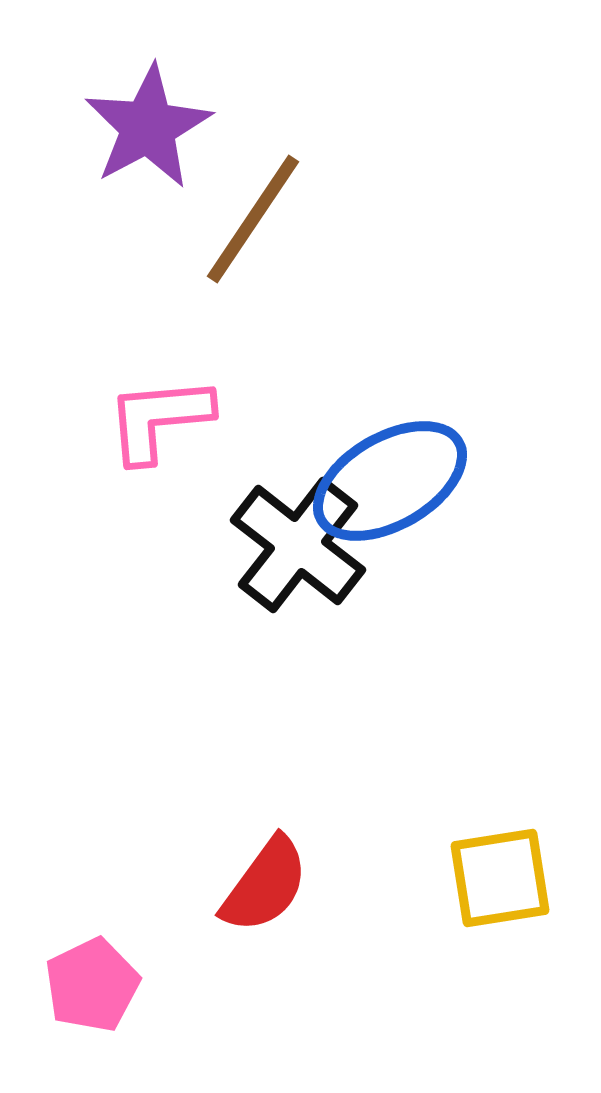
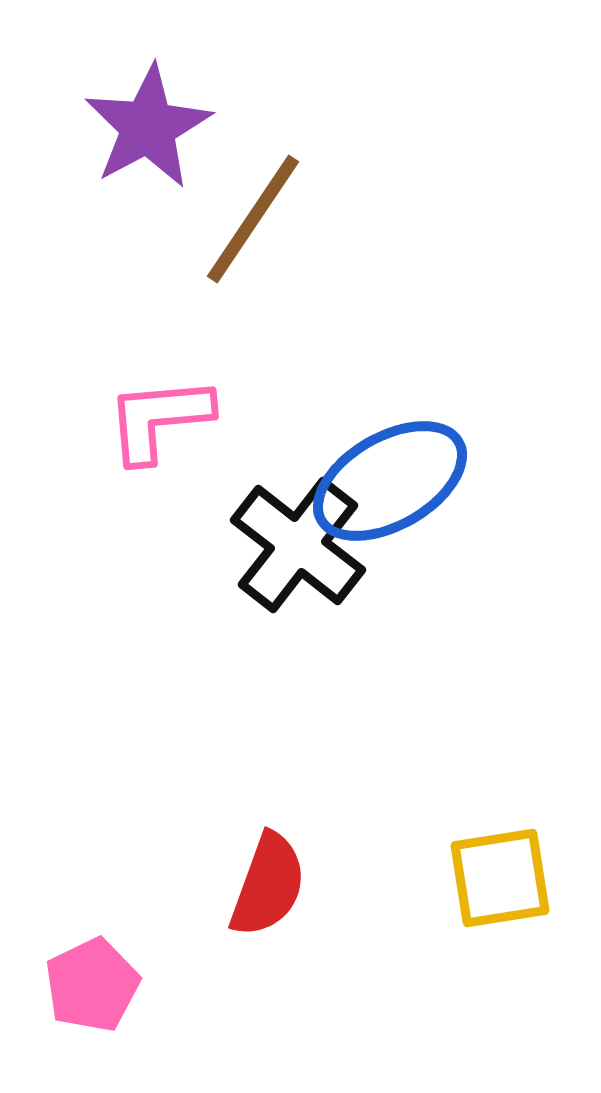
red semicircle: moved 3 px right; rotated 16 degrees counterclockwise
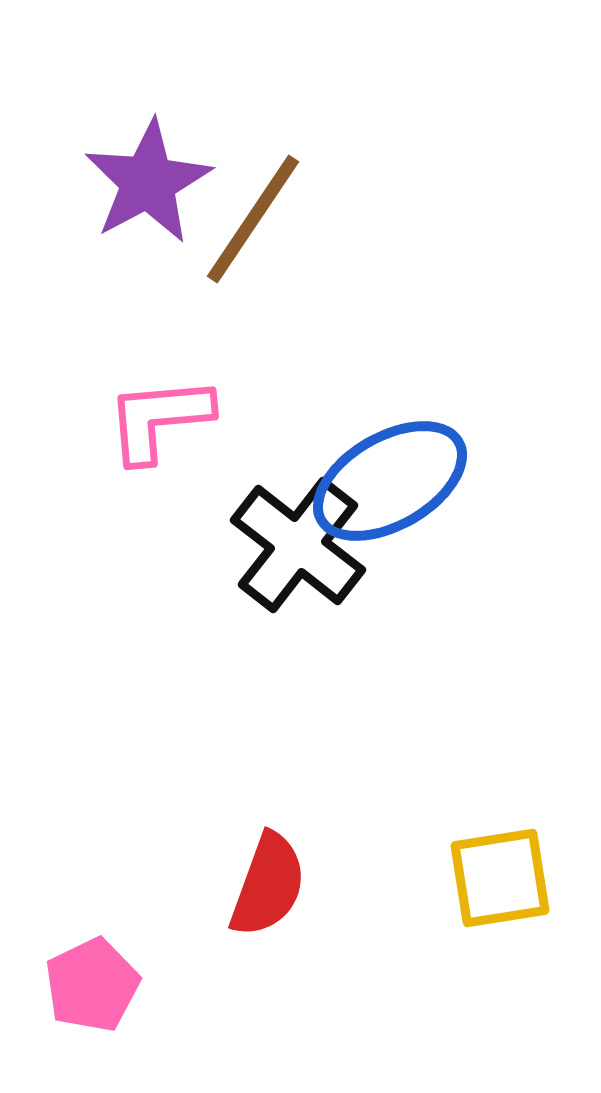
purple star: moved 55 px down
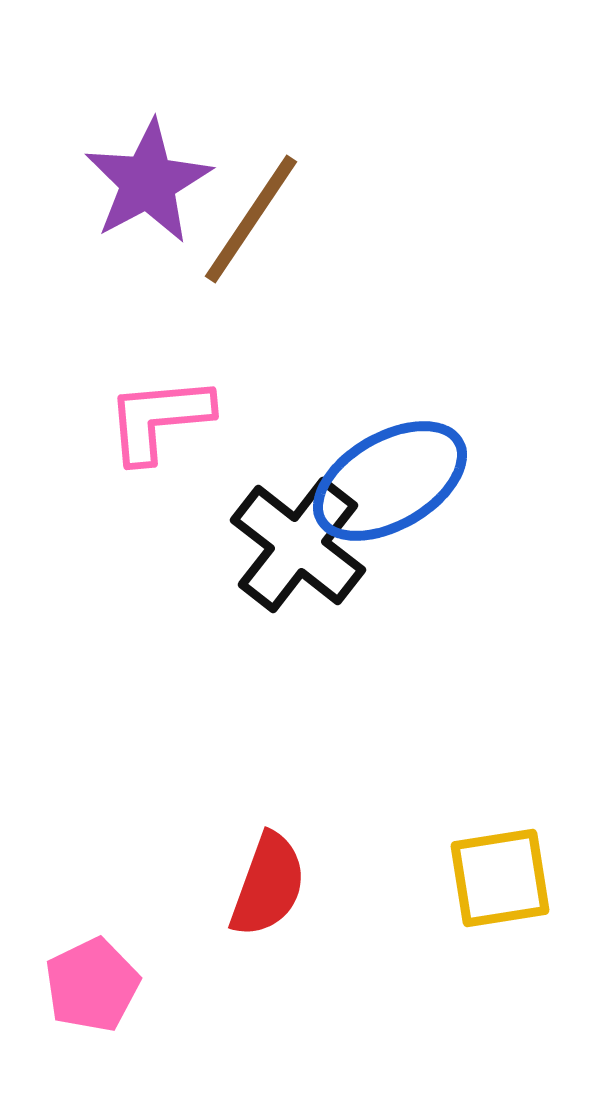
brown line: moved 2 px left
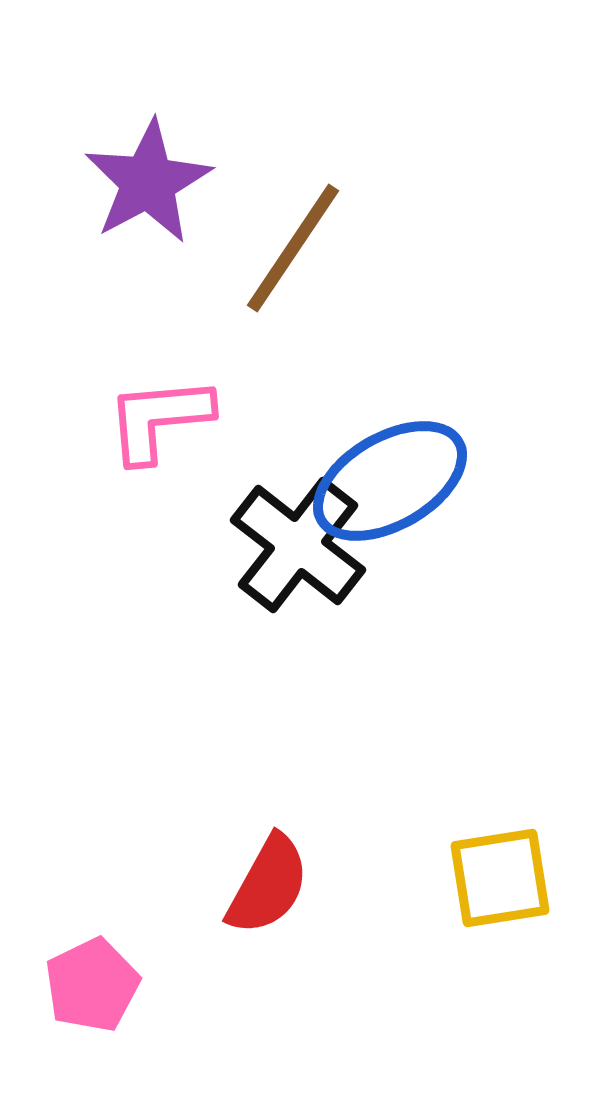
brown line: moved 42 px right, 29 px down
red semicircle: rotated 9 degrees clockwise
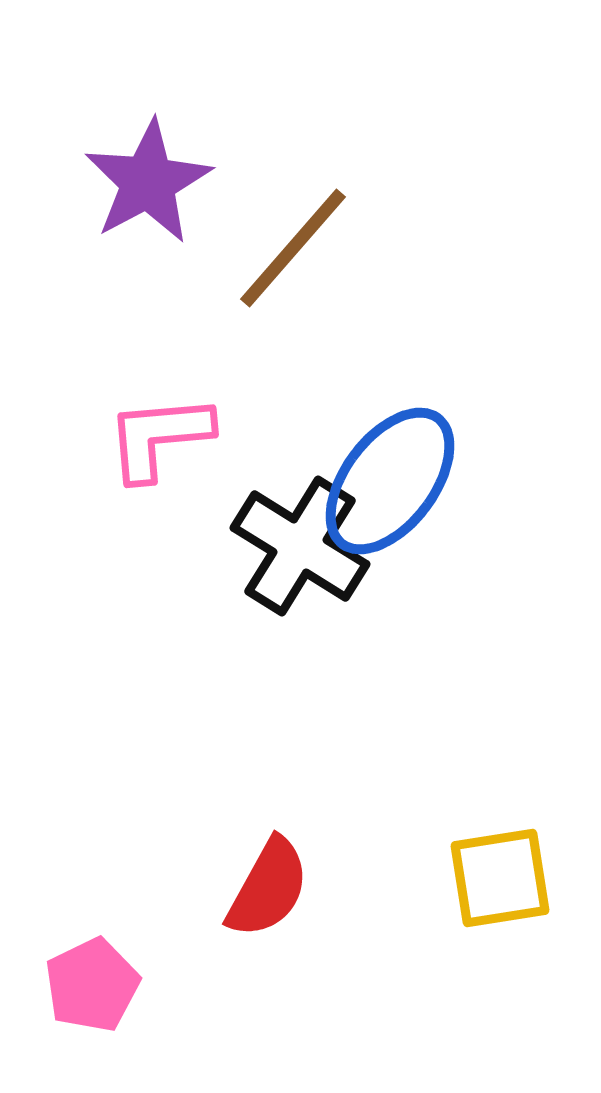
brown line: rotated 7 degrees clockwise
pink L-shape: moved 18 px down
blue ellipse: rotated 23 degrees counterclockwise
black cross: moved 2 px right, 1 px down; rotated 6 degrees counterclockwise
red semicircle: moved 3 px down
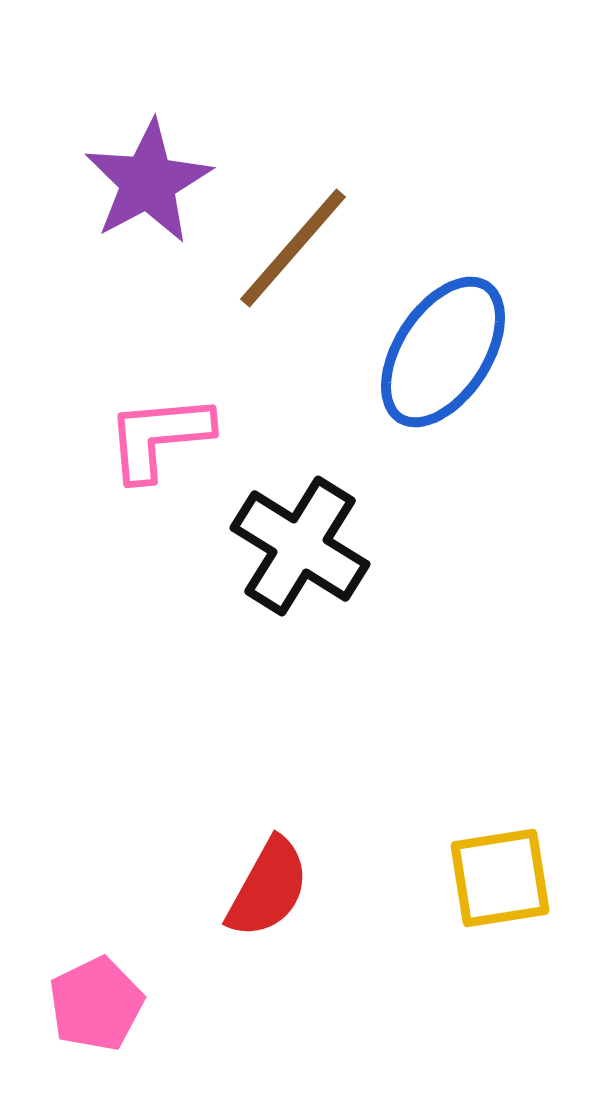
blue ellipse: moved 53 px right, 129 px up; rotated 4 degrees counterclockwise
pink pentagon: moved 4 px right, 19 px down
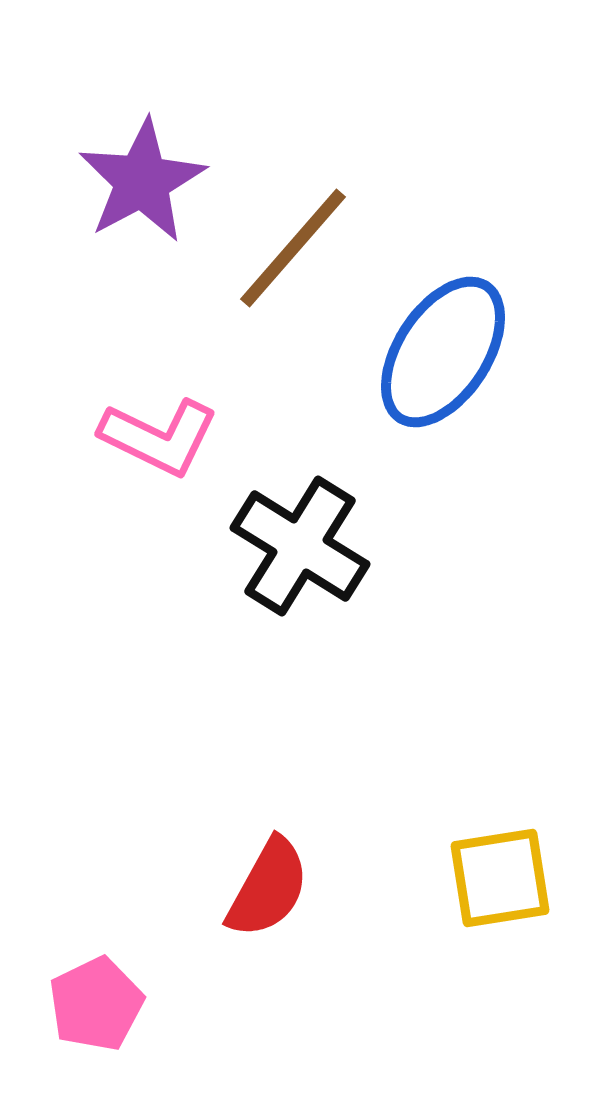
purple star: moved 6 px left, 1 px up
pink L-shape: rotated 149 degrees counterclockwise
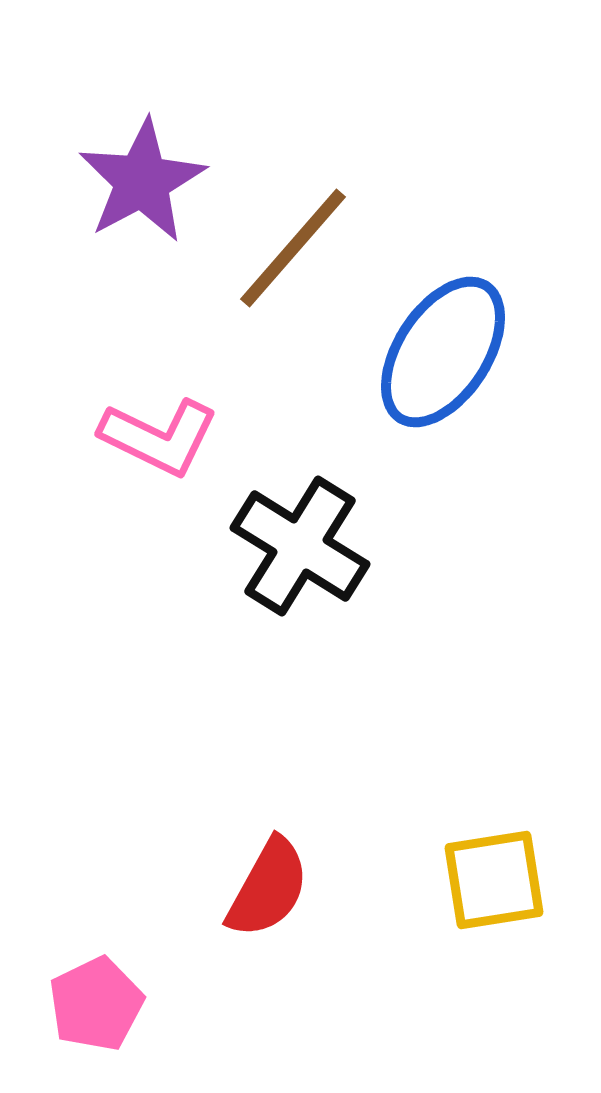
yellow square: moved 6 px left, 2 px down
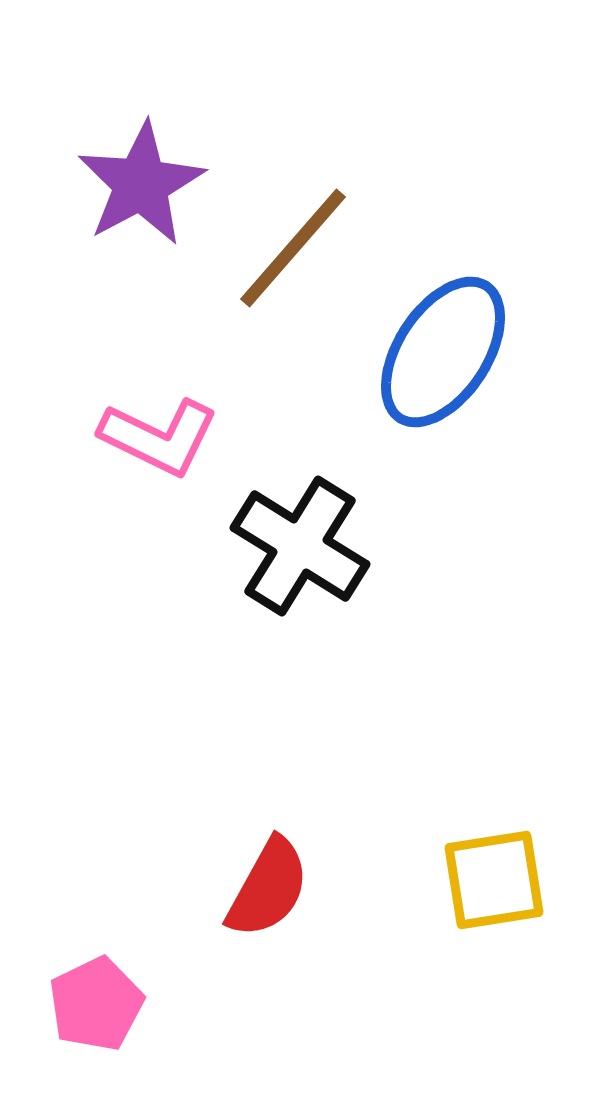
purple star: moved 1 px left, 3 px down
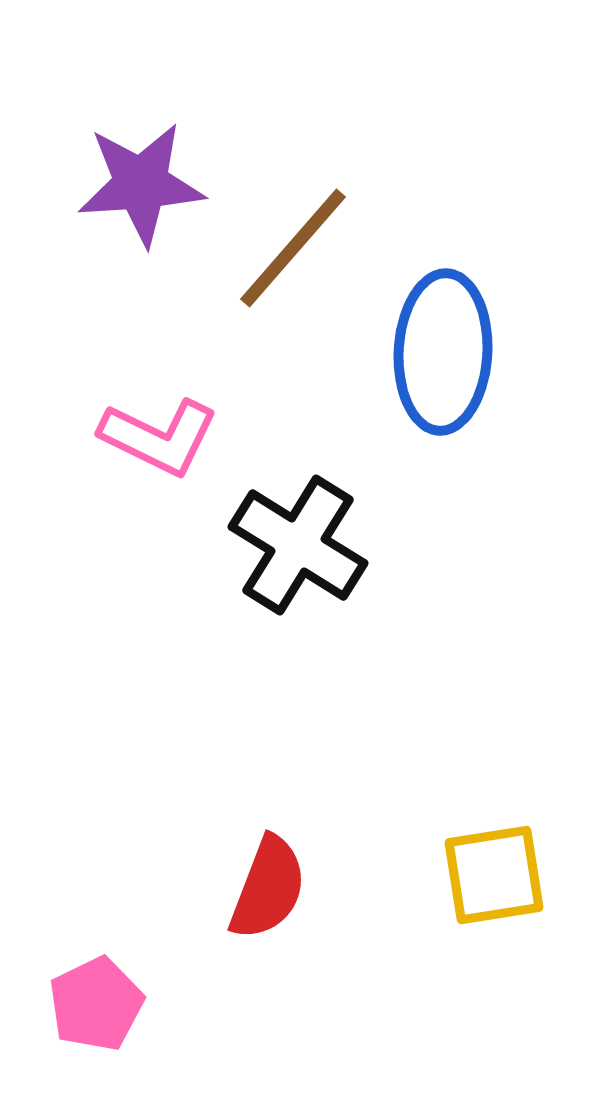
purple star: rotated 24 degrees clockwise
blue ellipse: rotated 30 degrees counterclockwise
black cross: moved 2 px left, 1 px up
yellow square: moved 5 px up
red semicircle: rotated 8 degrees counterclockwise
